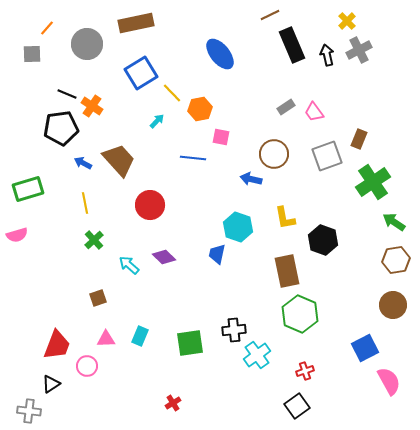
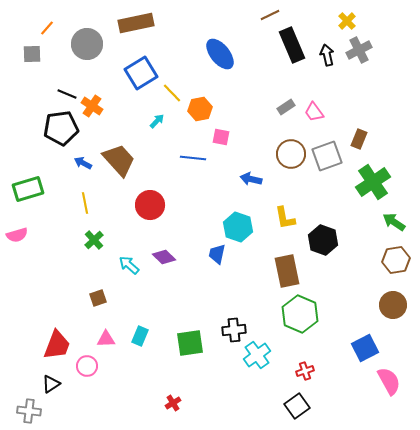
brown circle at (274, 154): moved 17 px right
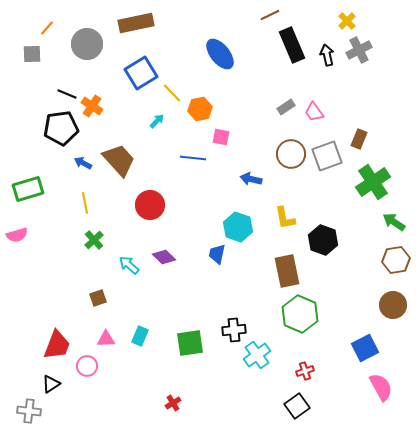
pink semicircle at (389, 381): moved 8 px left, 6 px down
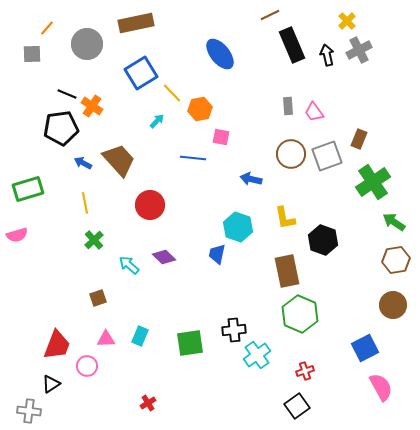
gray rectangle at (286, 107): moved 2 px right, 1 px up; rotated 60 degrees counterclockwise
red cross at (173, 403): moved 25 px left
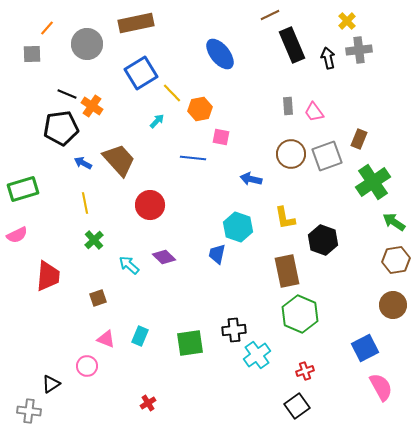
gray cross at (359, 50): rotated 20 degrees clockwise
black arrow at (327, 55): moved 1 px right, 3 px down
green rectangle at (28, 189): moved 5 px left
pink semicircle at (17, 235): rotated 10 degrees counterclockwise
pink triangle at (106, 339): rotated 24 degrees clockwise
red trapezoid at (57, 345): moved 9 px left, 69 px up; rotated 16 degrees counterclockwise
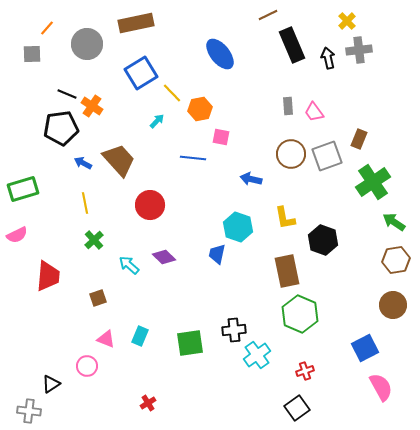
brown line at (270, 15): moved 2 px left
black square at (297, 406): moved 2 px down
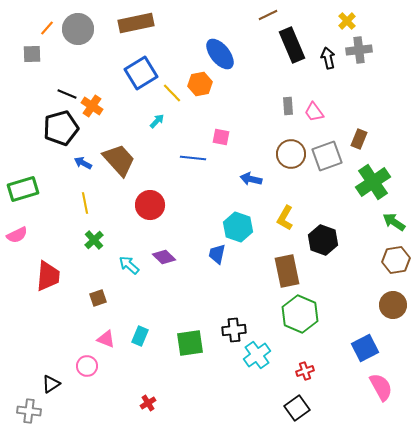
gray circle at (87, 44): moved 9 px left, 15 px up
orange hexagon at (200, 109): moved 25 px up
black pentagon at (61, 128): rotated 8 degrees counterclockwise
yellow L-shape at (285, 218): rotated 40 degrees clockwise
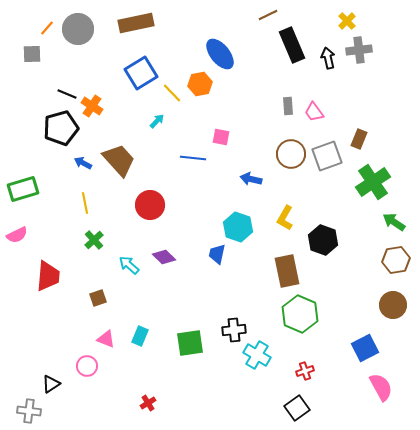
cyan cross at (257, 355): rotated 24 degrees counterclockwise
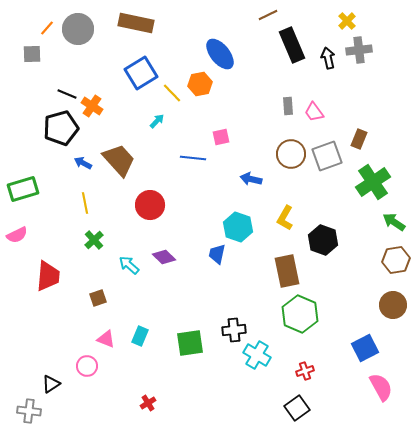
brown rectangle at (136, 23): rotated 24 degrees clockwise
pink square at (221, 137): rotated 24 degrees counterclockwise
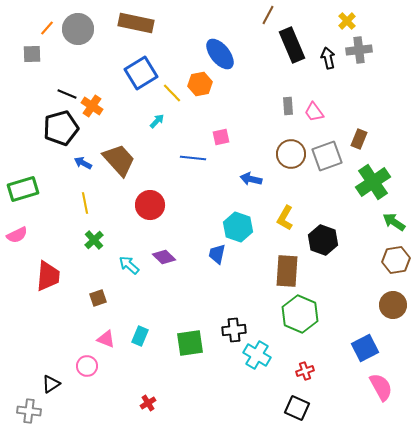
brown line at (268, 15): rotated 36 degrees counterclockwise
brown rectangle at (287, 271): rotated 16 degrees clockwise
black square at (297, 408): rotated 30 degrees counterclockwise
